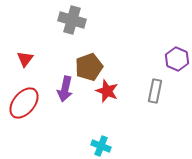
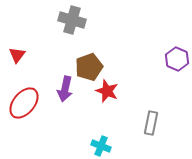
red triangle: moved 8 px left, 4 px up
gray rectangle: moved 4 px left, 32 px down
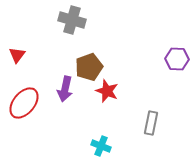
purple hexagon: rotated 20 degrees counterclockwise
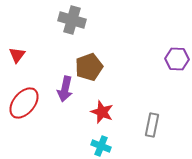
red star: moved 5 px left, 21 px down
gray rectangle: moved 1 px right, 2 px down
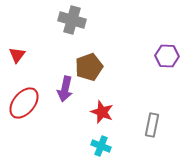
purple hexagon: moved 10 px left, 3 px up
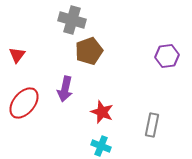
purple hexagon: rotated 10 degrees counterclockwise
brown pentagon: moved 16 px up
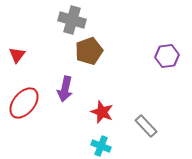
gray rectangle: moved 6 px left, 1 px down; rotated 55 degrees counterclockwise
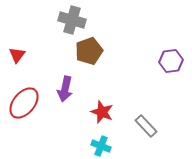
purple hexagon: moved 4 px right, 5 px down
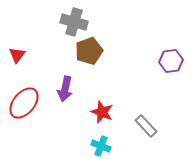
gray cross: moved 2 px right, 2 px down
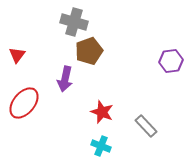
purple arrow: moved 10 px up
